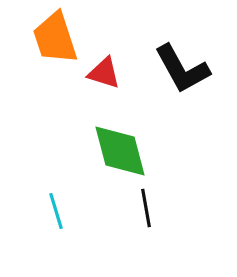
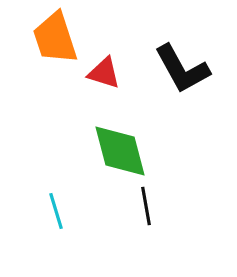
black line: moved 2 px up
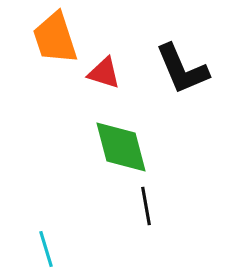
black L-shape: rotated 6 degrees clockwise
green diamond: moved 1 px right, 4 px up
cyan line: moved 10 px left, 38 px down
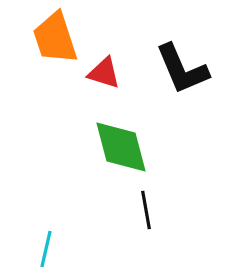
black line: moved 4 px down
cyan line: rotated 30 degrees clockwise
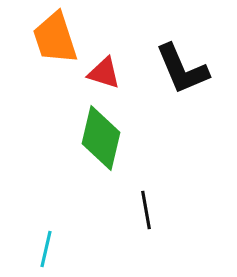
green diamond: moved 20 px left, 9 px up; rotated 28 degrees clockwise
